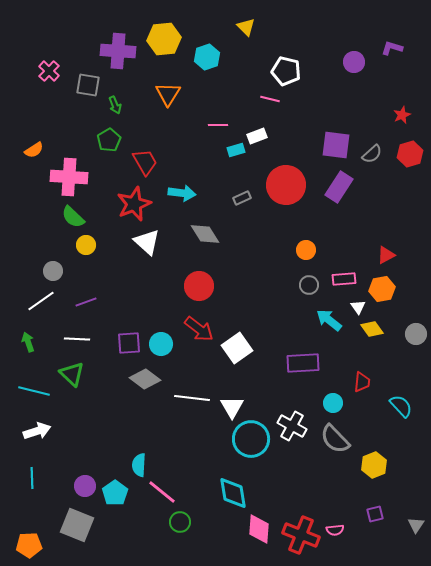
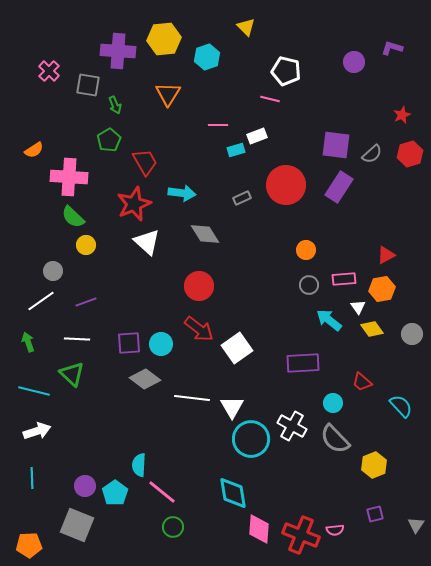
gray circle at (416, 334): moved 4 px left
red trapezoid at (362, 382): rotated 125 degrees clockwise
green circle at (180, 522): moved 7 px left, 5 px down
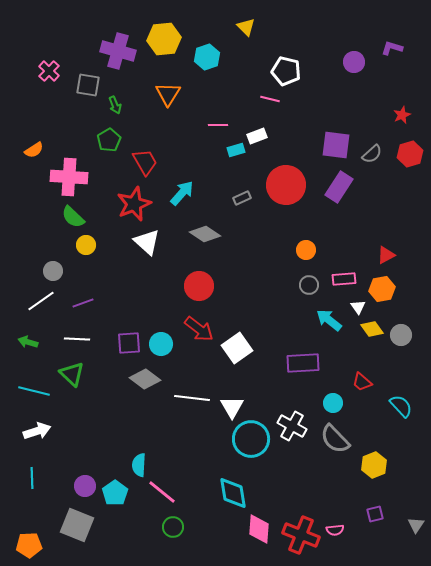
purple cross at (118, 51): rotated 12 degrees clockwise
cyan arrow at (182, 193): rotated 56 degrees counterclockwise
gray diamond at (205, 234): rotated 24 degrees counterclockwise
purple line at (86, 302): moved 3 px left, 1 px down
gray circle at (412, 334): moved 11 px left, 1 px down
green arrow at (28, 342): rotated 54 degrees counterclockwise
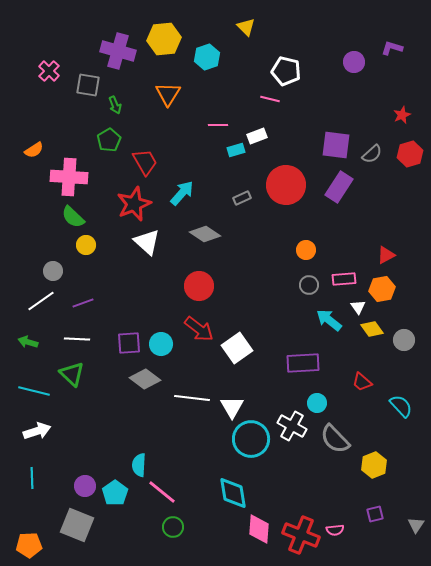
gray circle at (401, 335): moved 3 px right, 5 px down
cyan circle at (333, 403): moved 16 px left
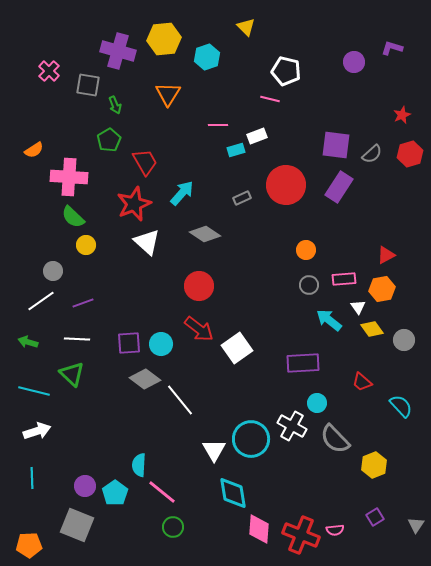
white line at (192, 398): moved 12 px left, 2 px down; rotated 44 degrees clockwise
white triangle at (232, 407): moved 18 px left, 43 px down
purple square at (375, 514): moved 3 px down; rotated 18 degrees counterclockwise
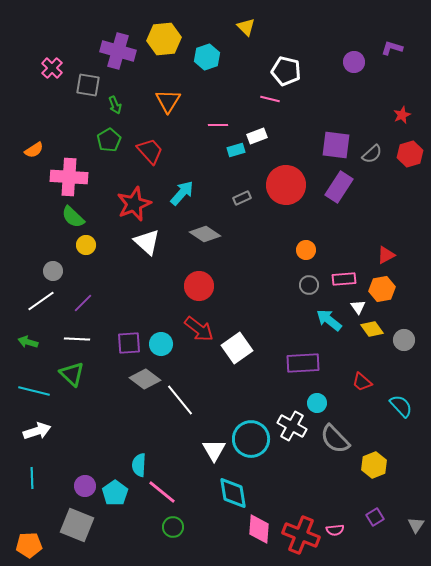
pink cross at (49, 71): moved 3 px right, 3 px up
orange triangle at (168, 94): moved 7 px down
red trapezoid at (145, 162): moved 5 px right, 11 px up; rotated 12 degrees counterclockwise
purple line at (83, 303): rotated 25 degrees counterclockwise
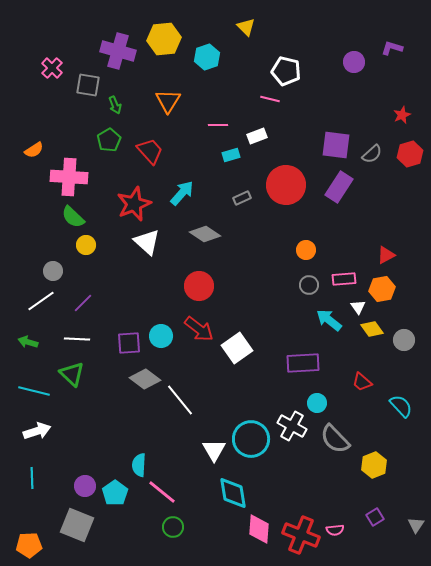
cyan rectangle at (236, 150): moved 5 px left, 5 px down
cyan circle at (161, 344): moved 8 px up
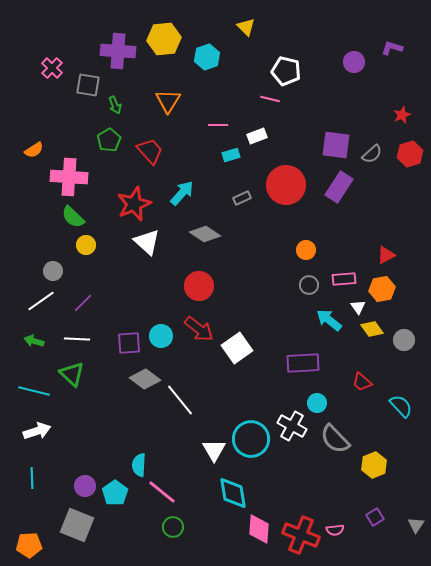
purple cross at (118, 51): rotated 12 degrees counterclockwise
green arrow at (28, 342): moved 6 px right, 1 px up
